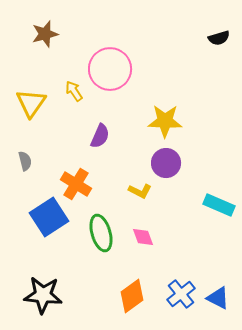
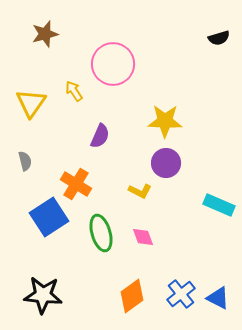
pink circle: moved 3 px right, 5 px up
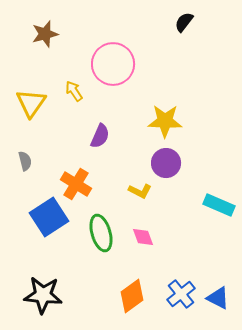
black semicircle: moved 35 px left, 16 px up; rotated 145 degrees clockwise
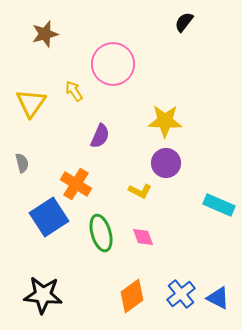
gray semicircle: moved 3 px left, 2 px down
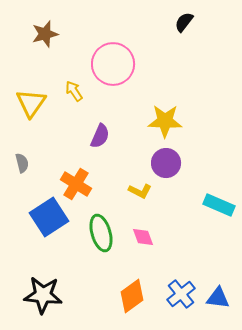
blue triangle: rotated 20 degrees counterclockwise
